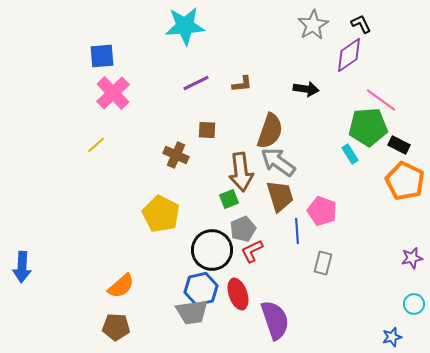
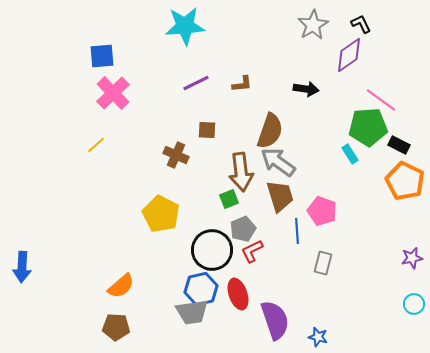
blue star: moved 74 px left; rotated 30 degrees clockwise
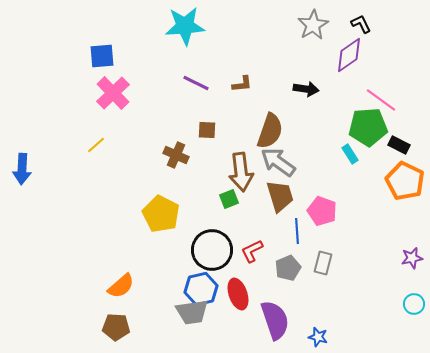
purple line: rotated 52 degrees clockwise
gray pentagon: moved 45 px right, 39 px down
blue arrow: moved 98 px up
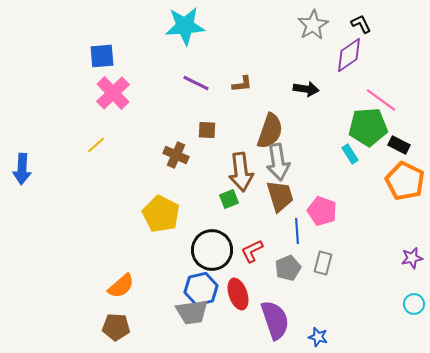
gray arrow: rotated 135 degrees counterclockwise
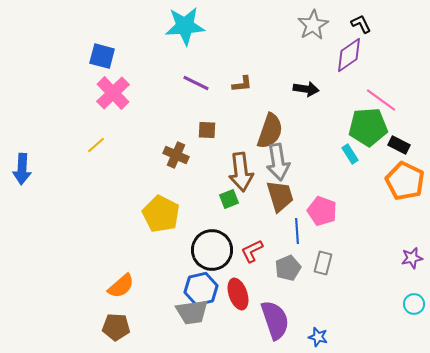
blue square: rotated 20 degrees clockwise
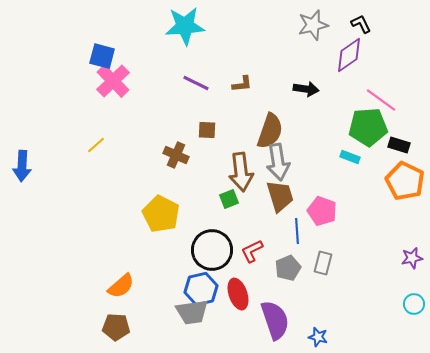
gray star: rotated 16 degrees clockwise
pink cross: moved 12 px up
black rectangle: rotated 10 degrees counterclockwise
cyan rectangle: moved 3 px down; rotated 36 degrees counterclockwise
blue arrow: moved 3 px up
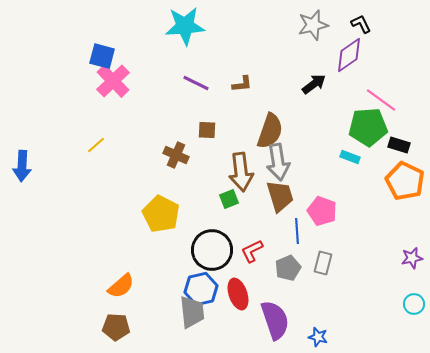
black arrow: moved 8 px right, 5 px up; rotated 45 degrees counterclockwise
gray trapezoid: rotated 88 degrees counterclockwise
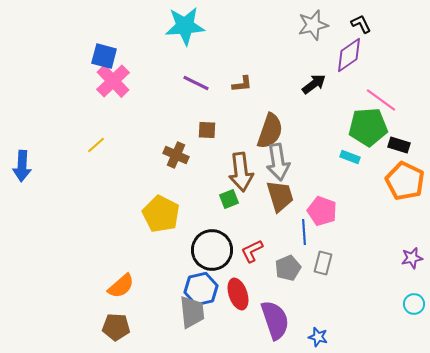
blue square: moved 2 px right
blue line: moved 7 px right, 1 px down
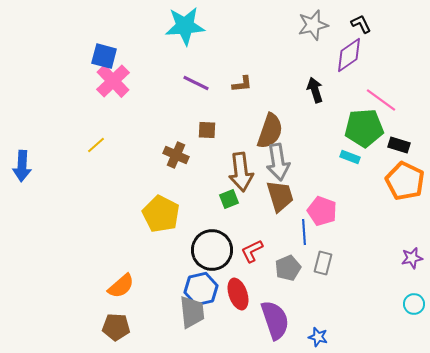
black arrow: moved 1 px right, 6 px down; rotated 70 degrees counterclockwise
green pentagon: moved 4 px left, 1 px down
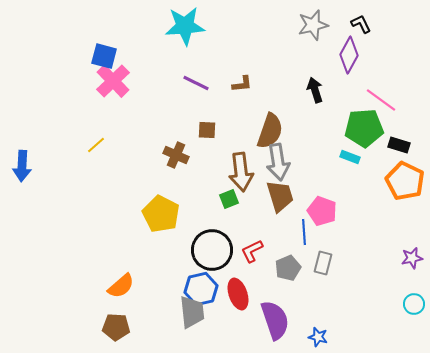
purple diamond: rotated 27 degrees counterclockwise
